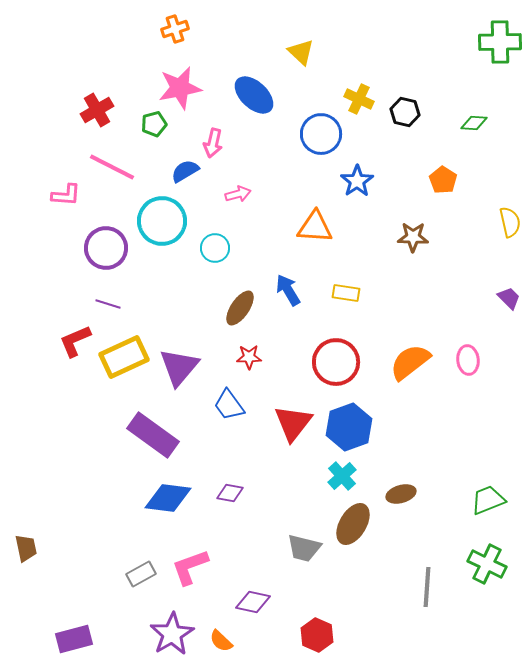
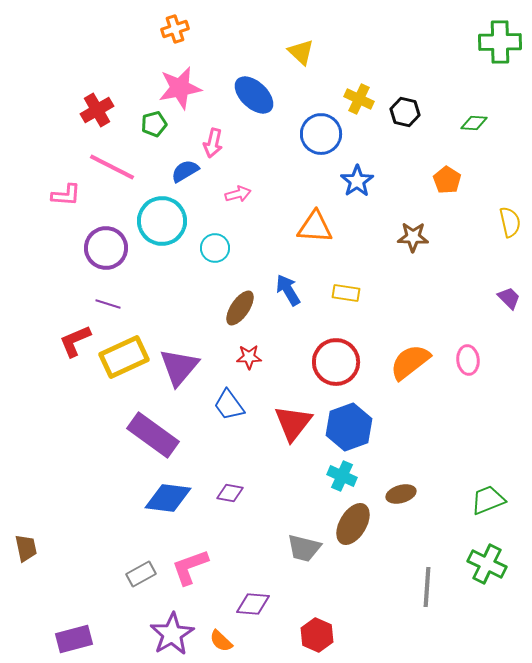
orange pentagon at (443, 180): moved 4 px right
cyan cross at (342, 476): rotated 24 degrees counterclockwise
purple diamond at (253, 602): moved 2 px down; rotated 8 degrees counterclockwise
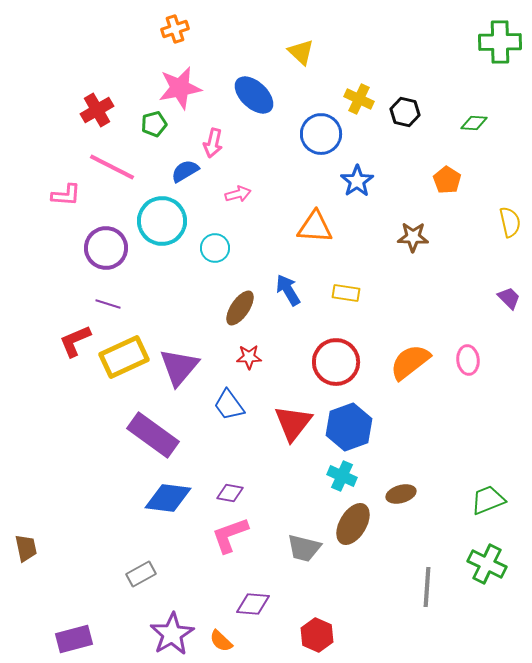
pink L-shape at (190, 567): moved 40 px right, 32 px up
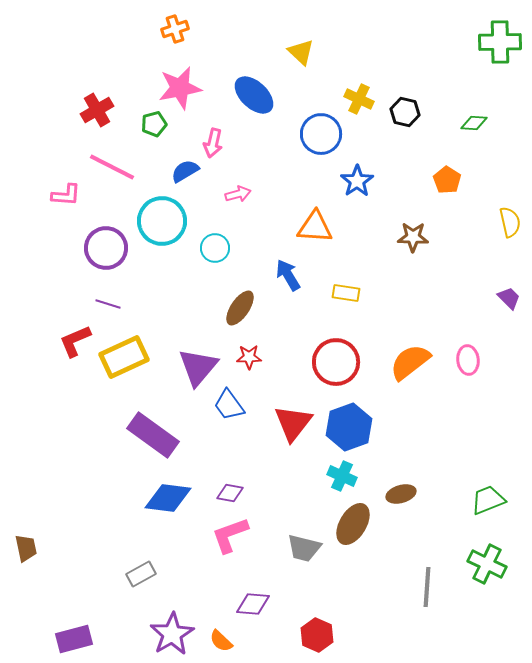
blue arrow at (288, 290): moved 15 px up
purple triangle at (179, 367): moved 19 px right
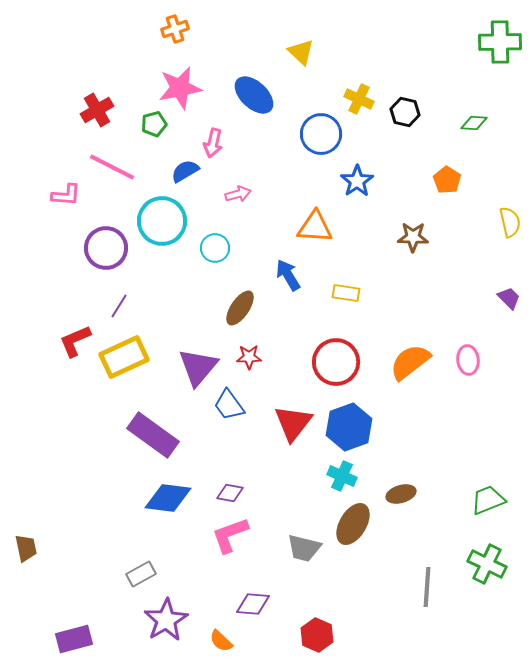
purple line at (108, 304): moved 11 px right, 2 px down; rotated 75 degrees counterclockwise
purple star at (172, 634): moved 6 px left, 14 px up
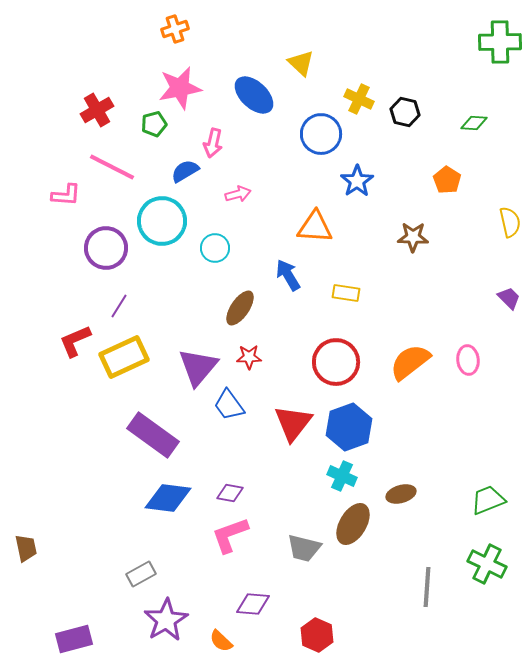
yellow triangle at (301, 52): moved 11 px down
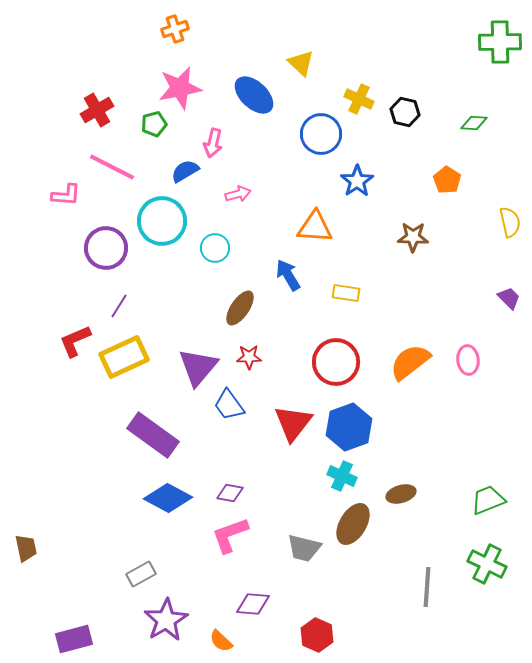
blue diamond at (168, 498): rotated 21 degrees clockwise
